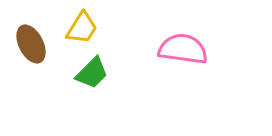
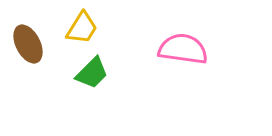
brown ellipse: moved 3 px left
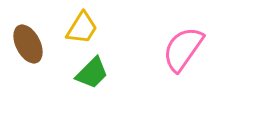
pink semicircle: rotated 63 degrees counterclockwise
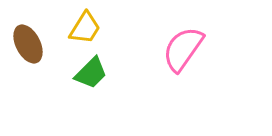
yellow trapezoid: moved 3 px right
green trapezoid: moved 1 px left
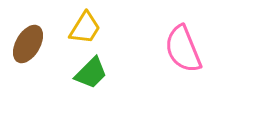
brown ellipse: rotated 57 degrees clockwise
pink semicircle: rotated 57 degrees counterclockwise
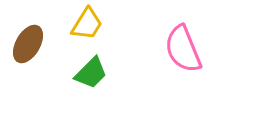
yellow trapezoid: moved 2 px right, 4 px up
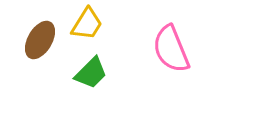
brown ellipse: moved 12 px right, 4 px up
pink semicircle: moved 12 px left
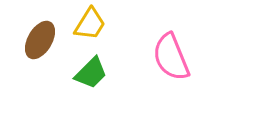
yellow trapezoid: moved 3 px right
pink semicircle: moved 8 px down
